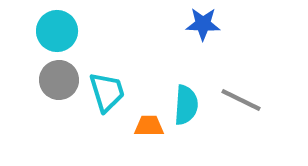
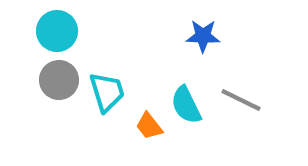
blue star: moved 12 px down
cyan semicircle: rotated 150 degrees clockwise
orange trapezoid: rotated 128 degrees counterclockwise
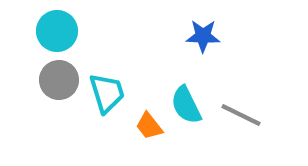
cyan trapezoid: moved 1 px down
gray line: moved 15 px down
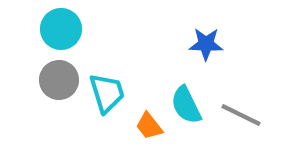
cyan circle: moved 4 px right, 2 px up
blue star: moved 3 px right, 8 px down
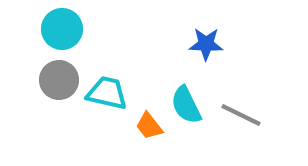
cyan circle: moved 1 px right
cyan trapezoid: rotated 60 degrees counterclockwise
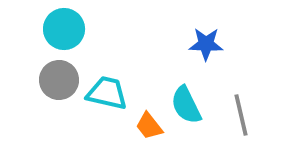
cyan circle: moved 2 px right
gray line: rotated 51 degrees clockwise
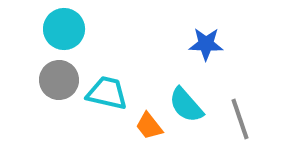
cyan semicircle: rotated 15 degrees counterclockwise
gray line: moved 1 px left, 4 px down; rotated 6 degrees counterclockwise
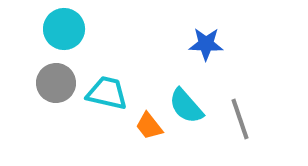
gray circle: moved 3 px left, 3 px down
cyan semicircle: moved 1 px down
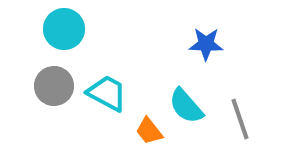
gray circle: moved 2 px left, 3 px down
cyan trapezoid: rotated 15 degrees clockwise
orange trapezoid: moved 5 px down
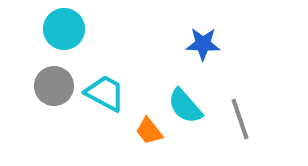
blue star: moved 3 px left
cyan trapezoid: moved 2 px left
cyan semicircle: moved 1 px left
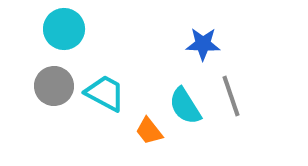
cyan semicircle: rotated 9 degrees clockwise
gray line: moved 9 px left, 23 px up
